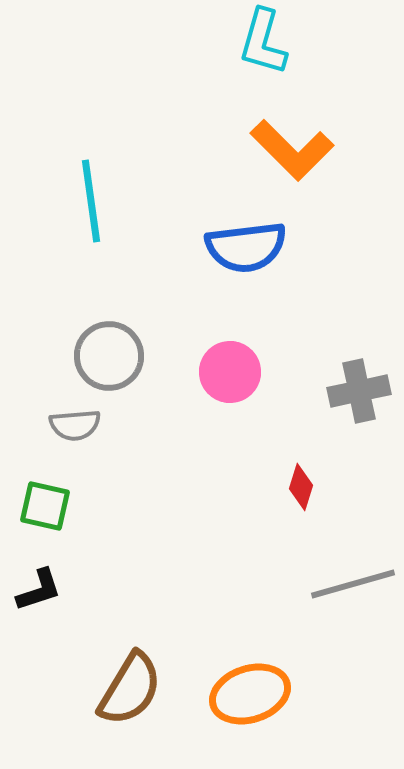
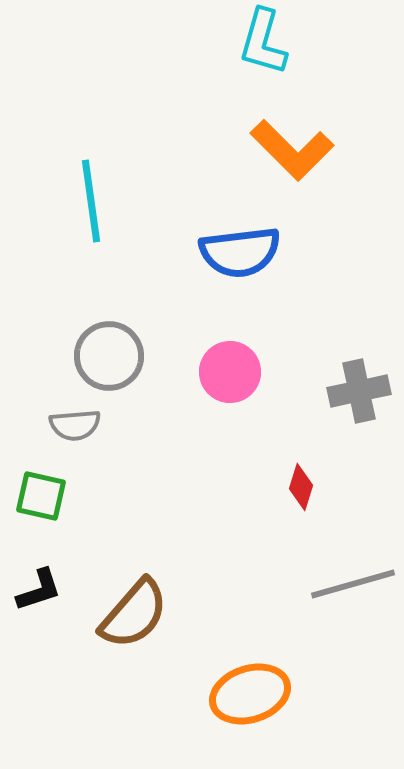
blue semicircle: moved 6 px left, 5 px down
green square: moved 4 px left, 10 px up
brown semicircle: moved 4 px right, 75 px up; rotated 10 degrees clockwise
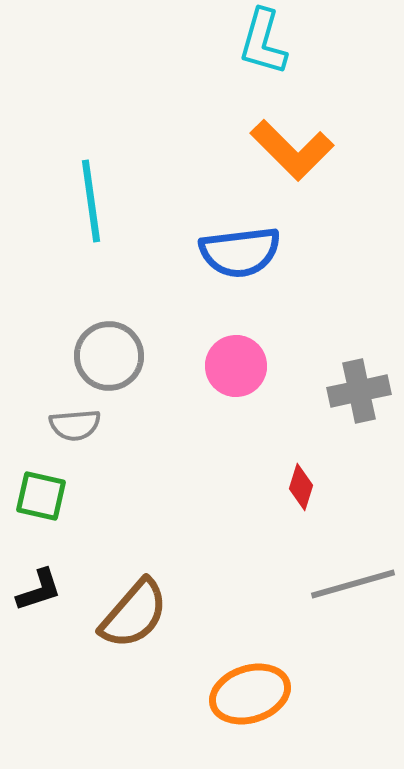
pink circle: moved 6 px right, 6 px up
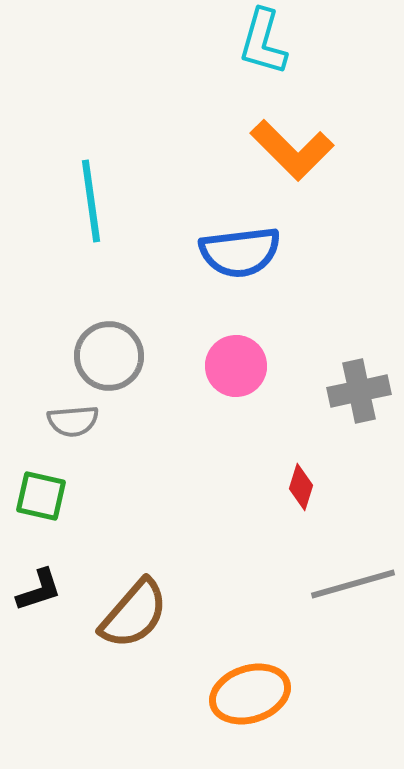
gray semicircle: moved 2 px left, 4 px up
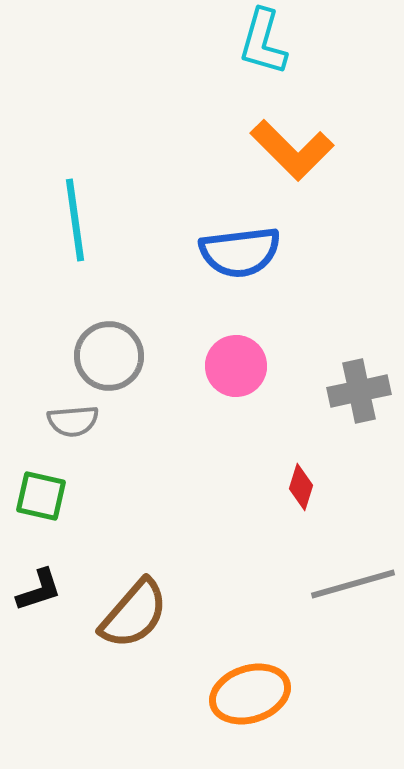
cyan line: moved 16 px left, 19 px down
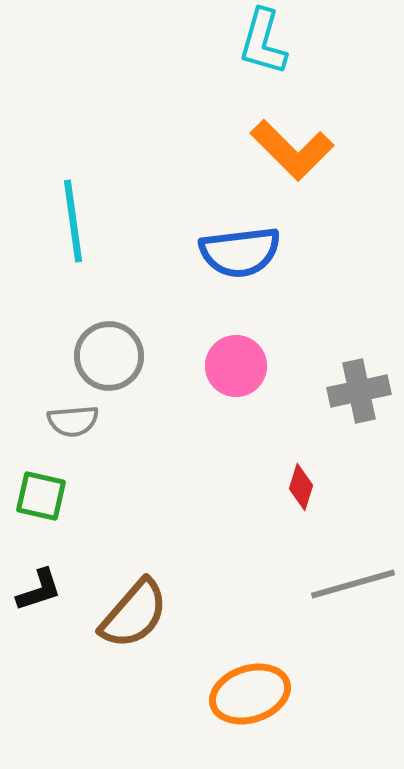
cyan line: moved 2 px left, 1 px down
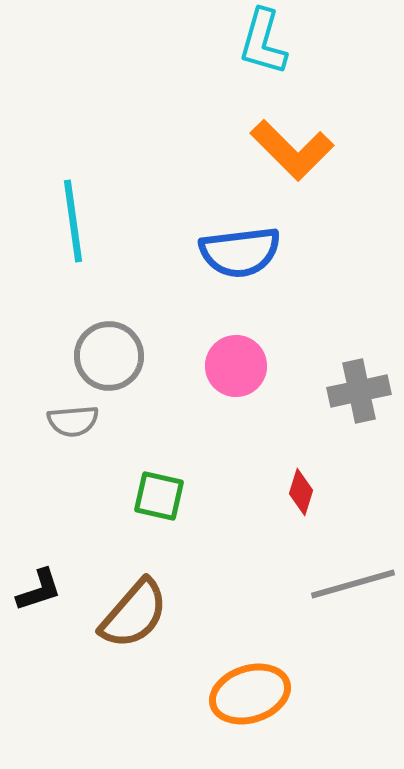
red diamond: moved 5 px down
green square: moved 118 px right
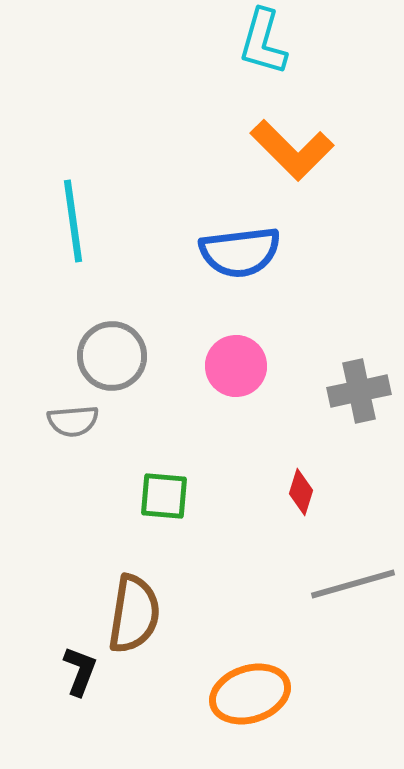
gray circle: moved 3 px right
green square: moved 5 px right; rotated 8 degrees counterclockwise
black L-shape: moved 41 px right, 81 px down; rotated 51 degrees counterclockwise
brown semicircle: rotated 32 degrees counterclockwise
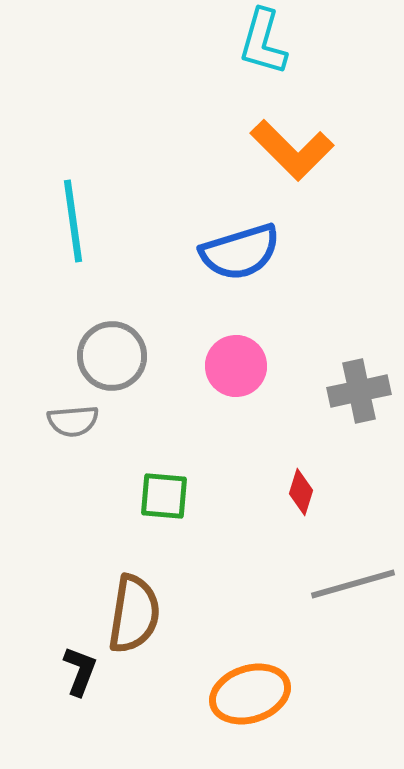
blue semicircle: rotated 10 degrees counterclockwise
